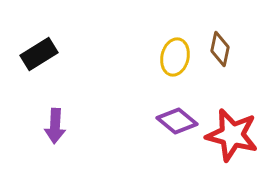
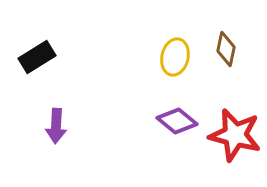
brown diamond: moved 6 px right
black rectangle: moved 2 px left, 3 px down
purple arrow: moved 1 px right
red star: moved 3 px right
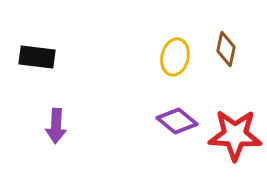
black rectangle: rotated 39 degrees clockwise
red star: rotated 12 degrees counterclockwise
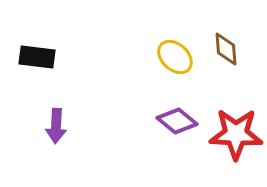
brown diamond: rotated 16 degrees counterclockwise
yellow ellipse: rotated 60 degrees counterclockwise
red star: moved 1 px right, 1 px up
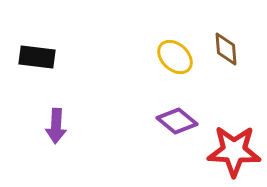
red star: moved 2 px left, 17 px down
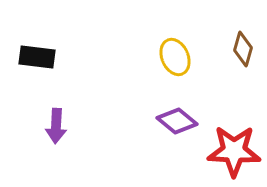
brown diamond: moved 17 px right; rotated 20 degrees clockwise
yellow ellipse: rotated 24 degrees clockwise
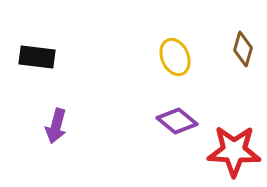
purple arrow: rotated 12 degrees clockwise
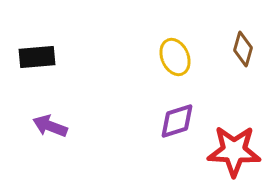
black rectangle: rotated 12 degrees counterclockwise
purple diamond: rotated 57 degrees counterclockwise
purple arrow: moved 6 px left; rotated 96 degrees clockwise
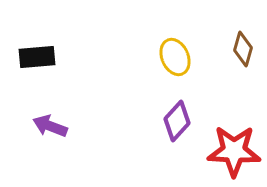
purple diamond: rotated 30 degrees counterclockwise
